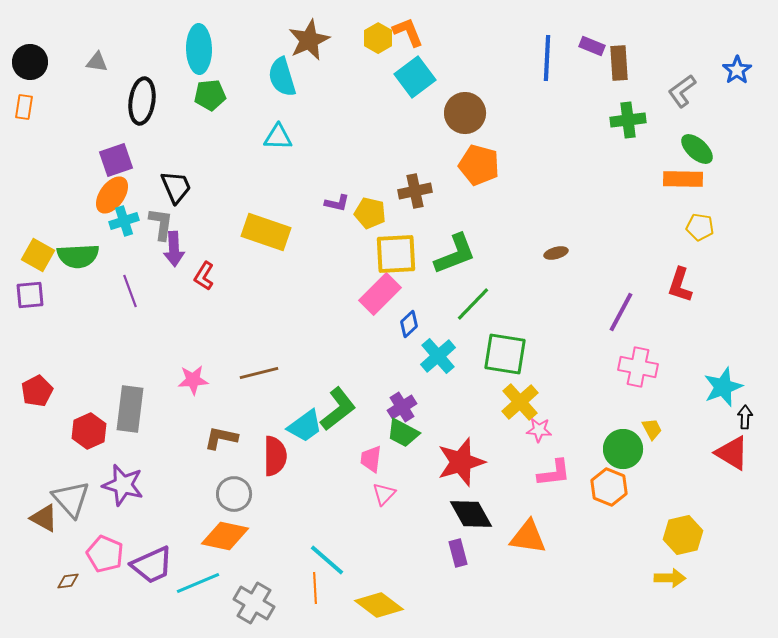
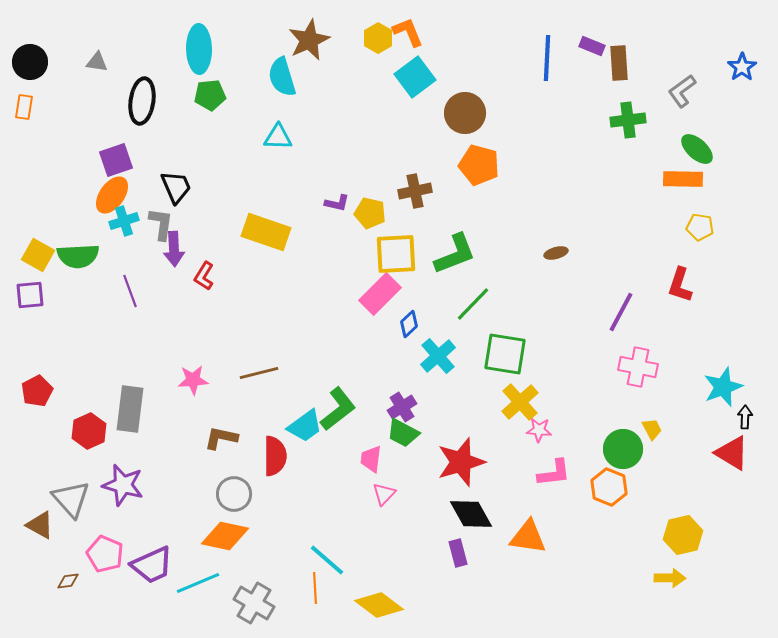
blue star at (737, 70): moved 5 px right, 3 px up
brown triangle at (44, 518): moved 4 px left, 7 px down
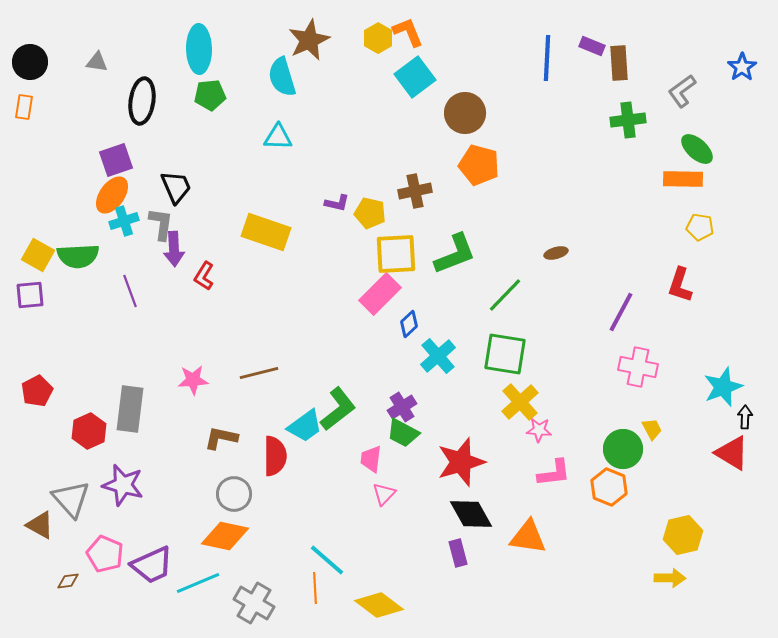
green line at (473, 304): moved 32 px right, 9 px up
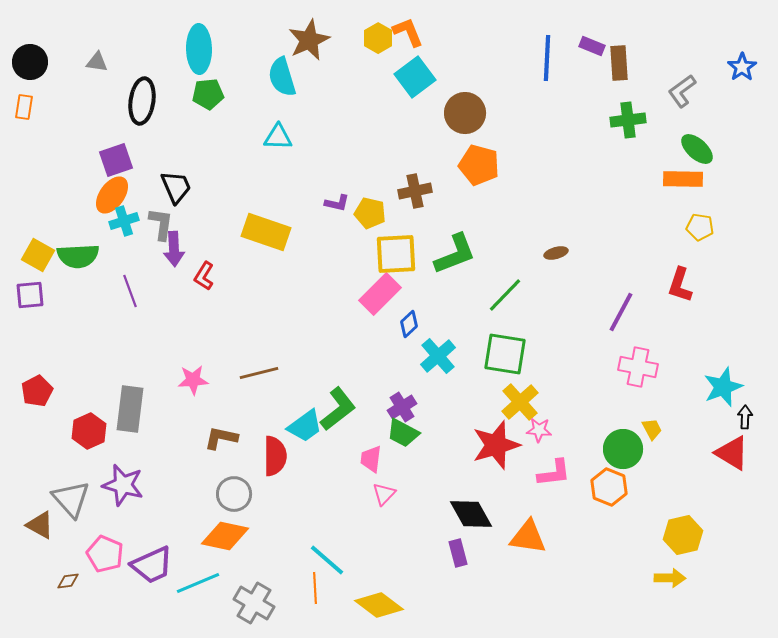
green pentagon at (210, 95): moved 2 px left, 1 px up
red star at (461, 462): moved 35 px right, 17 px up
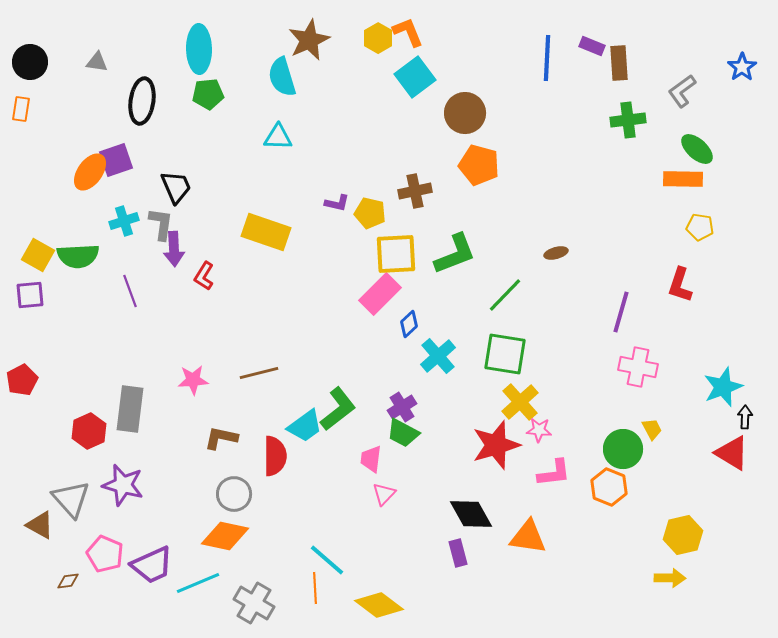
orange rectangle at (24, 107): moved 3 px left, 2 px down
orange ellipse at (112, 195): moved 22 px left, 23 px up
purple line at (621, 312): rotated 12 degrees counterclockwise
red pentagon at (37, 391): moved 15 px left, 11 px up
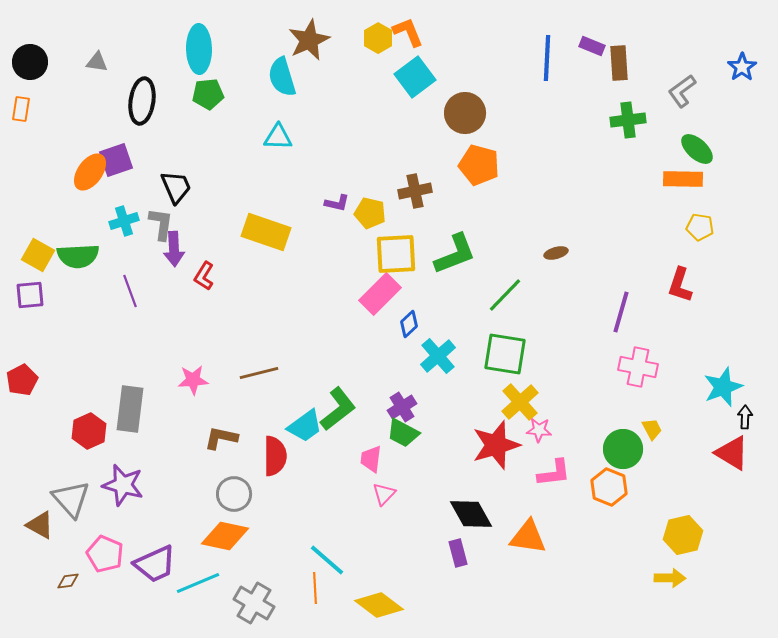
purple trapezoid at (152, 565): moved 3 px right, 1 px up
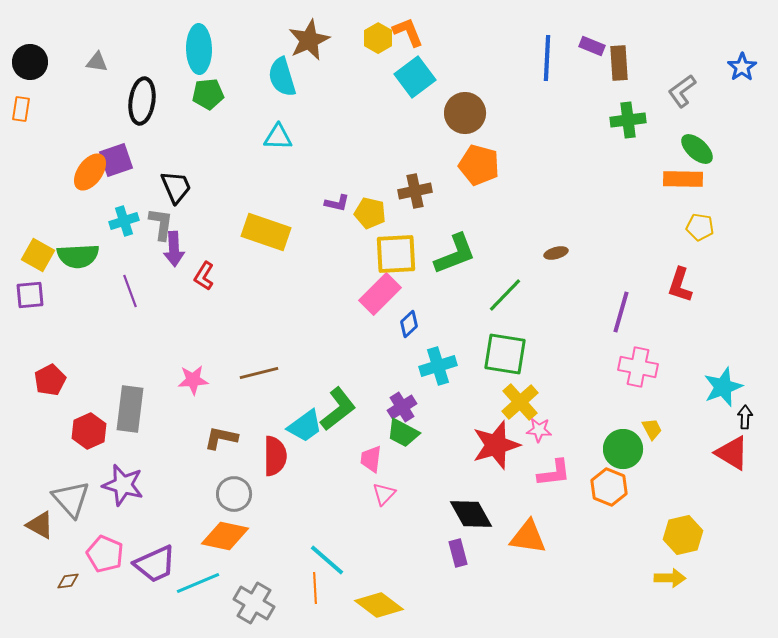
cyan cross at (438, 356): moved 10 px down; rotated 24 degrees clockwise
red pentagon at (22, 380): moved 28 px right
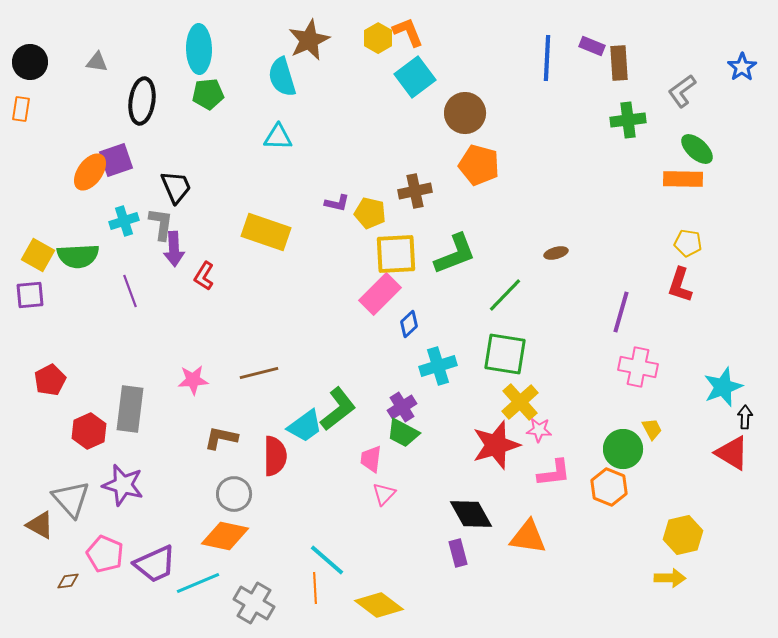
yellow pentagon at (700, 227): moved 12 px left, 16 px down
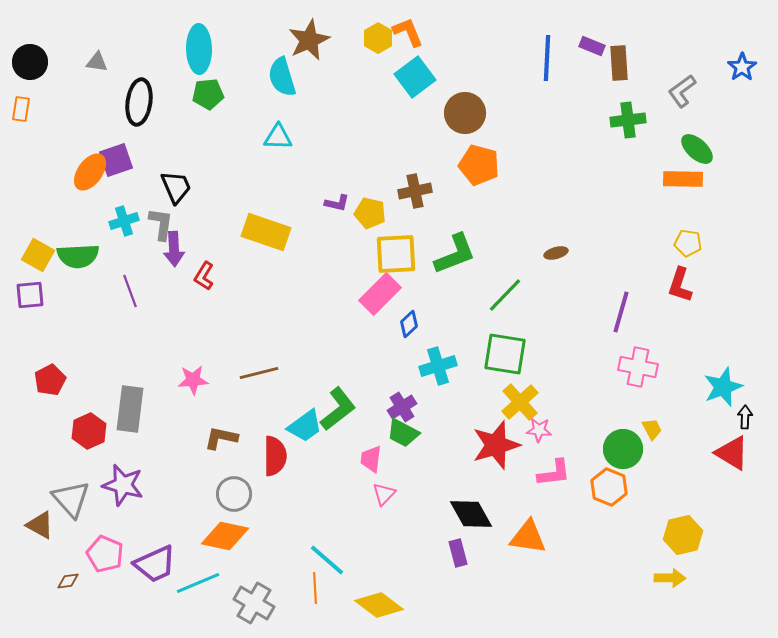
black ellipse at (142, 101): moved 3 px left, 1 px down
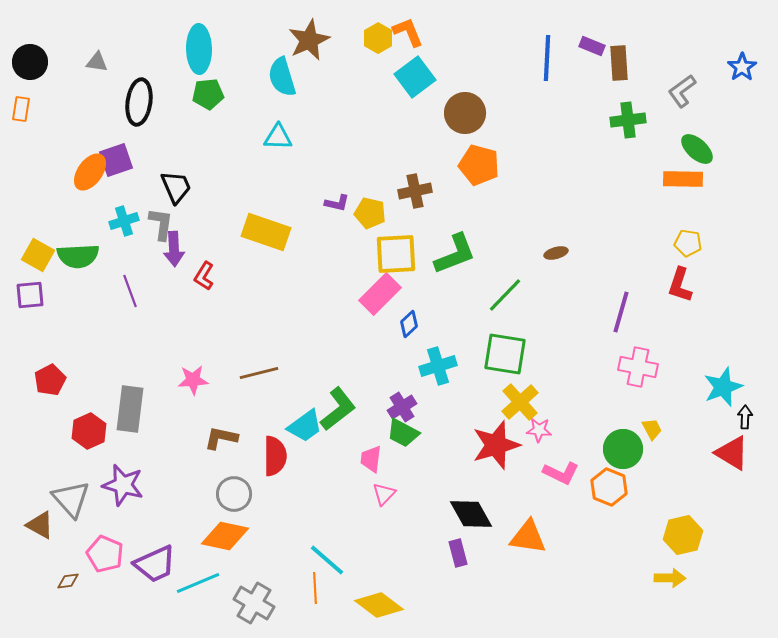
pink L-shape at (554, 473): moved 7 px right; rotated 33 degrees clockwise
